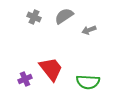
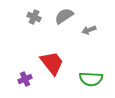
red trapezoid: moved 1 px right, 6 px up
green semicircle: moved 3 px right, 3 px up
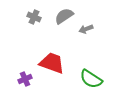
gray arrow: moved 3 px left, 1 px up
red trapezoid: rotated 32 degrees counterclockwise
green semicircle: rotated 30 degrees clockwise
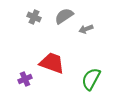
green semicircle: rotated 85 degrees clockwise
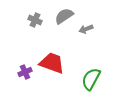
gray cross: moved 1 px right, 3 px down
purple cross: moved 7 px up
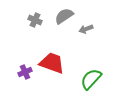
green semicircle: rotated 15 degrees clockwise
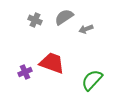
gray semicircle: moved 1 px down
green semicircle: moved 1 px right, 1 px down
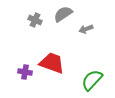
gray semicircle: moved 1 px left, 3 px up
purple cross: rotated 32 degrees clockwise
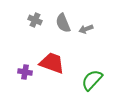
gray semicircle: moved 9 px down; rotated 78 degrees counterclockwise
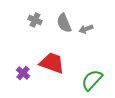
gray semicircle: moved 1 px right
purple cross: moved 2 px left, 1 px down; rotated 32 degrees clockwise
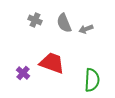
green semicircle: rotated 140 degrees clockwise
